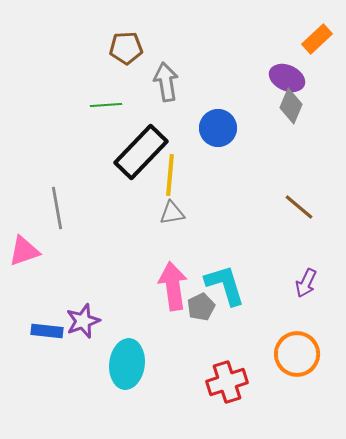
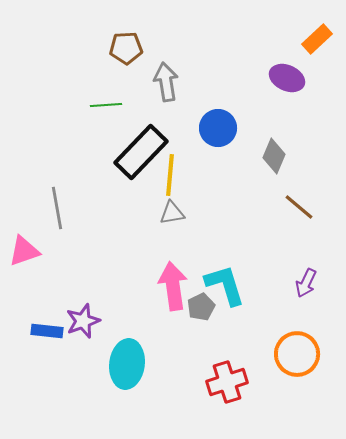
gray diamond: moved 17 px left, 50 px down
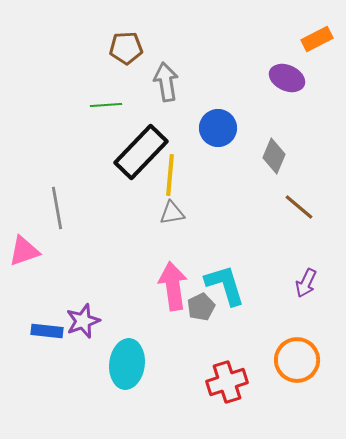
orange rectangle: rotated 16 degrees clockwise
orange circle: moved 6 px down
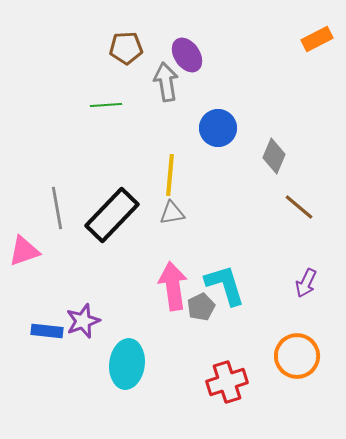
purple ellipse: moved 100 px left, 23 px up; rotated 32 degrees clockwise
black rectangle: moved 29 px left, 63 px down
orange circle: moved 4 px up
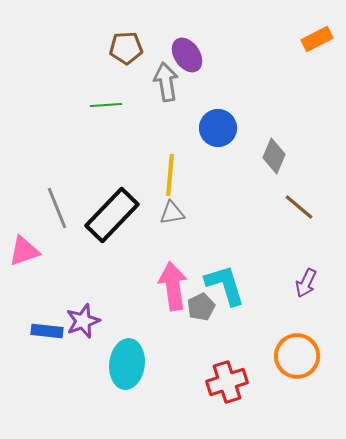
gray line: rotated 12 degrees counterclockwise
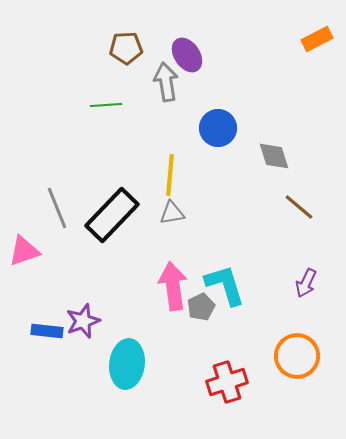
gray diamond: rotated 40 degrees counterclockwise
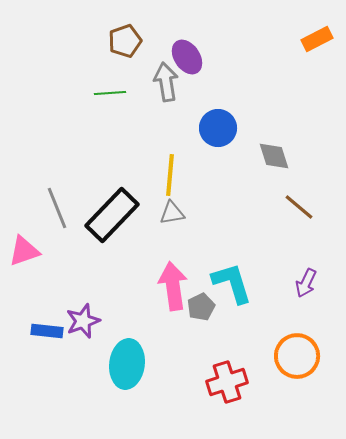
brown pentagon: moved 1 px left, 7 px up; rotated 16 degrees counterclockwise
purple ellipse: moved 2 px down
green line: moved 4 px right, 12 px up
cyan L-shape: moved 7 px right, 2 px up
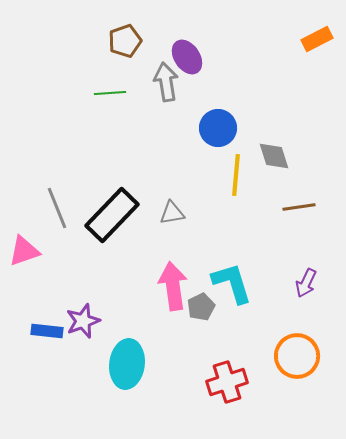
yellow line: moved 66 px right
brown line: rotated 48 degrees counterclockwise
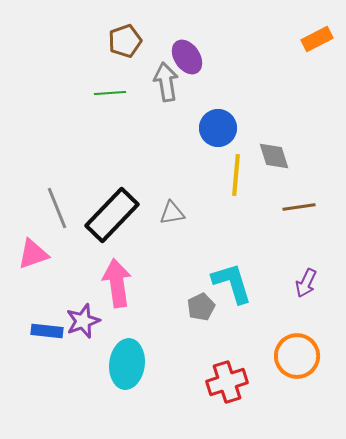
pink triangle: moved 9 px right, 3 px down
pink arrow: moved 56 px left, 3 px up
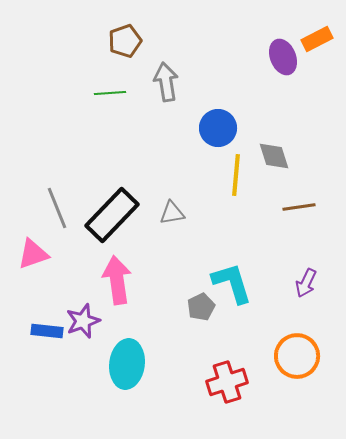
purple ellipse: moved 96 px right; rotated 12 degrees clockwise
pink arrow: moved 3 px up
